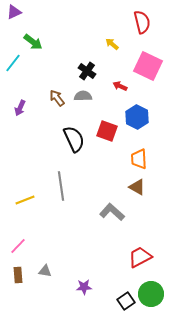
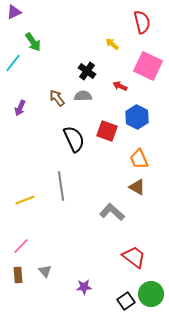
green arrow: rotated 18 degrees clockwise
orange trapezoid: rotated 20 degrees counterclockwise
pink line: moved 3 px right
red trapezoid: moved 6 px left; rotated 65 degrees clockwise
gray triangle: rotated 40 degrees clockwise
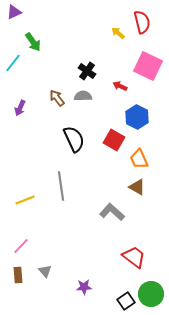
yellow arrow: moved 6 px right, 11 px up
red square: moved 7 px right, 9 px down; rotated 10 degrees clockwise
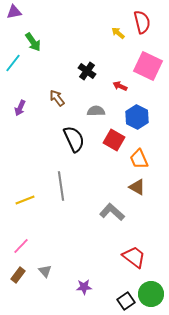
purple triangle: rotated 14 degrees clockwise
gray semicircle: moved 13 px right, 15 px down
brown rectangle: rotated 42 degrees clockwise
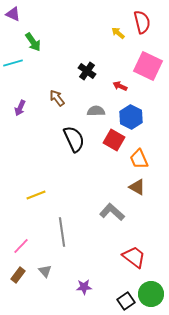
purple triangle: moved 1 px left, 2 px down; rotated 35 degrees clockwise
cyan line: rotated 36 degrees clockwise
blue hexagon: moved 6 px left
gray line: moved 1 px right, 46 px down
yellow line: moved 11 px right, 5 px up
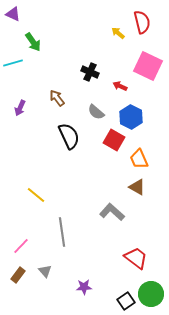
black cross: moved 3 px right, 1 px down; rotated 12 degrees counterclockwise
gray semicircle: moved 1 px down; rotated 138 degrees counterclockwise
black semicircle: moved 5 px left, 3 px up
yellow line: rotated 60 degrees clockwise
red trapezoid: moved 2 px right, 1 px down
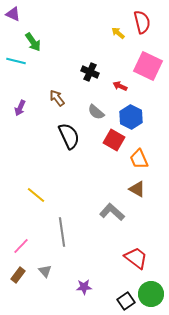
cyan line: moved 3 px right, 2 px up; rotated 30 degrees clockwise
brown triangle: moved 2 px down
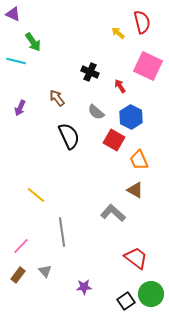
red arrow: rotated 32 degrees clockwise
orange trapezoid: moved 1 px down
brown triangle: moved 2 px left, 1 px down
gray L-shape: moved 1 px right, 1 px down
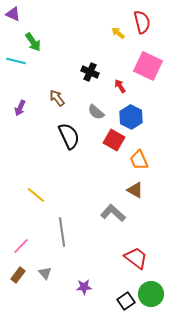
gray triangle: moved 2 px down
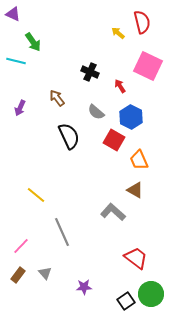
gray L-shape: moved 1 px up
gray line: rotated 16 degrees counterclockwise
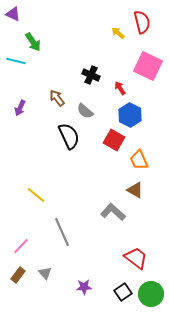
black cross: moved 1 px right, 3 px down
red arrow: moved 2 px down
gray semicircle: moved 11 px left, 1 px up
blue hexagon: moved 1 px left, 2 px up
black square: moved 3 px left, 9 px up
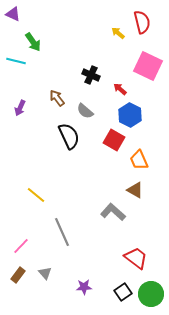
red arrow: moved 1 px down; rotated 16 degrees counterclockwise
